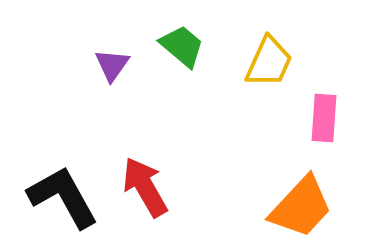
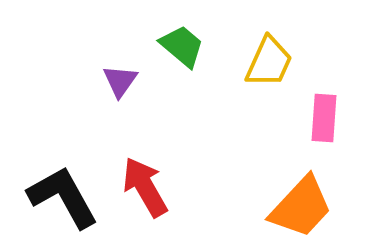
purple triangle: moved 8 px right, 16 px down
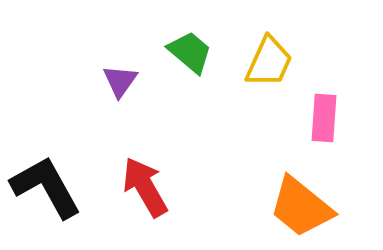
green trapezoid: moved 8 px right, 6 px down
black L-shape: moved 17 px left, 10 px up
orange trapezoid: rotated 86 degrees clockwise
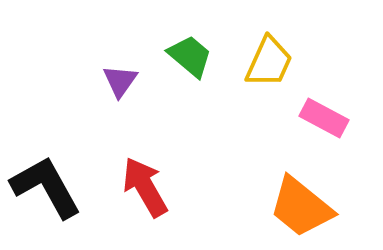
green trapezoid: moved 4 px down
pink rectangle: rotated 66 degrees counterclockwise
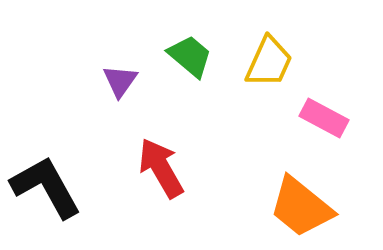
red arrow: moved 16 px right, 19 px up
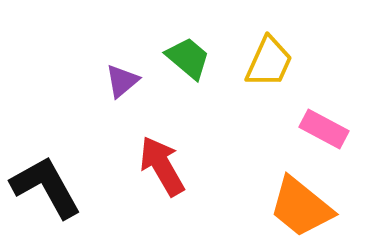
green trapezoid: moved 2 px left, 2 px down
purple triangle: moved 2 px right; rotated 15 degrees clockwise
pink rectangle: moved 11 px down
red arrow: moved 1 px right, 2 px up
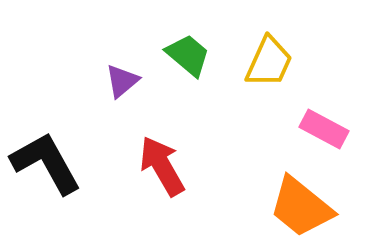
green trapezoid: moved 3 px up
black L-shape: moved 24 px up
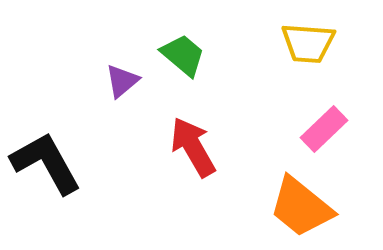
green trapezoid: moved 5 px left
yellow trapezoid: moved 39 px right, 19 px up; rotated 70 degrees clockwise
pink rectangle: rotated 72 degrees counterclockwise
red arrow: moved 31 px right, 19 px up
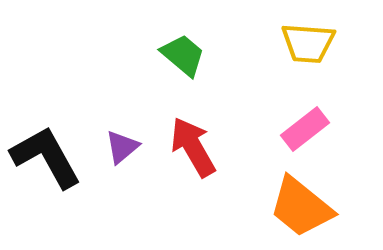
purple triangle: moved 66 px down
pink rectangle: moved 19 px left; rotated 6 degrees clockwise
black L-shape: moved 6 px up
